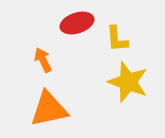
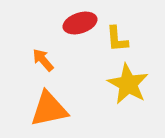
red ellipse: moved 3 px right
orange arrow: rotated 15 degrees counterclockwise
yellow star: moved 2 px down; rotated 9 degrees clockwise
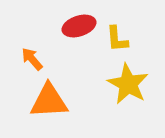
red ellipse: moved 1 px left, 3 px down
orange arrow: moved 11 px left, 1 px up
orange triangle: moved 8 px up; rotated 9 degrees clockwise
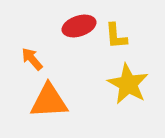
yellow L-shape: moved 1 px left, 3 px up
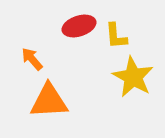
yellow star: moved 5 px right, 7 px up
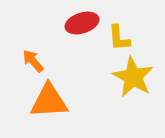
red ellipse: moved 3 px right, 3 px up
yellow L-shape: moved 3 px right, 2 px down
orange arrow: moved 1 px right, 2 px down
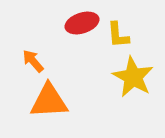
yellow L-shape: moved 1 px left, 3 px up
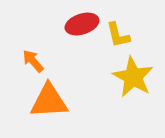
red ellipse: moved 1 px down
yellow L-shape: rotated 8 degrees counterclockwise
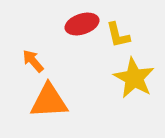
yellow star: moved 1 px right, 1 px down
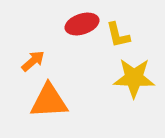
orange arrow: rotated 90 degrees clockwise
yellow star: rotated 27 degrees counterclockwise
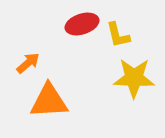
orange arrow: moved 5 px left, 2 px down
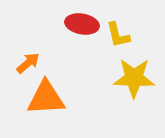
red ellipse: rotated 28 degrees clockwise
orange triangle: moved 3 px left, 3 px up
